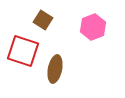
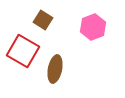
red square: rotated 12 degrees clockwise
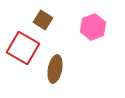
red square: moved 3 px up
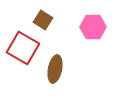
pink hexagon: rotated 20 degrees clockwise
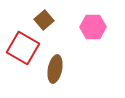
brown square: moved 1 px right; rotated 18 degrees clockwise
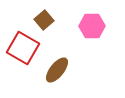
pink hexagon: moved 1 px left, 1 px up
brown ellipse: moved 2 px right, 1 px down; rotated 28 degrees clockwise
